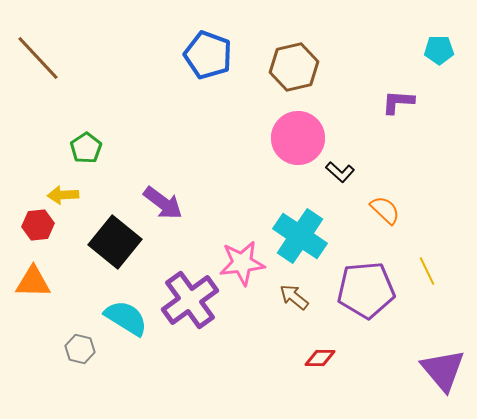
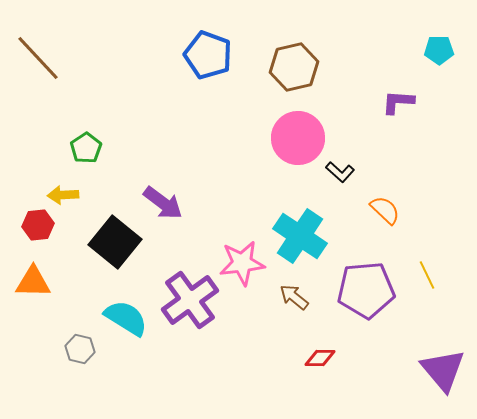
yellow line: moved 4 px down
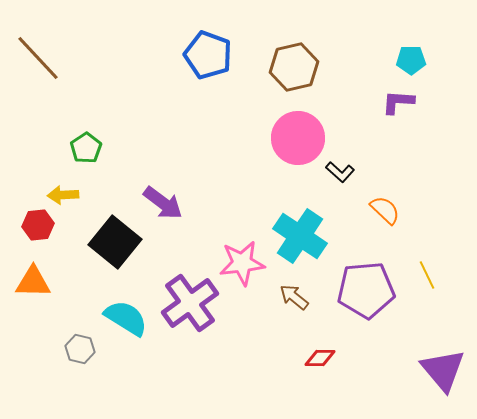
cyan pentagon: moved 28 px left, 10 px down
purple cross: moved 3 px down
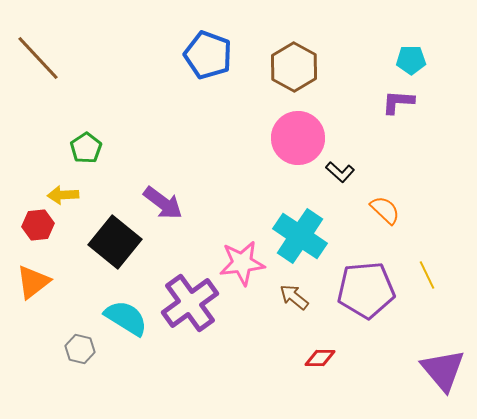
brown hexagon: rotated 18 degrees counterclockwise
orange triangle: rotated 39 degrees counterclockwise
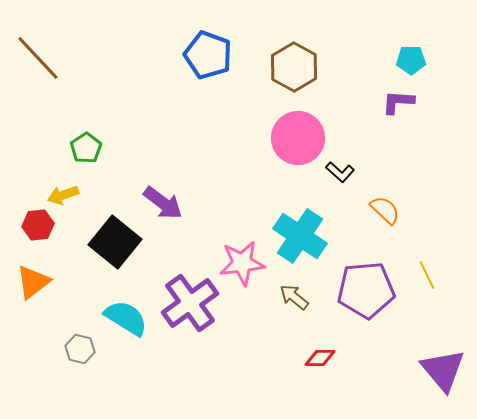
yellow arrow: rotated 16 degrees counterclockwise
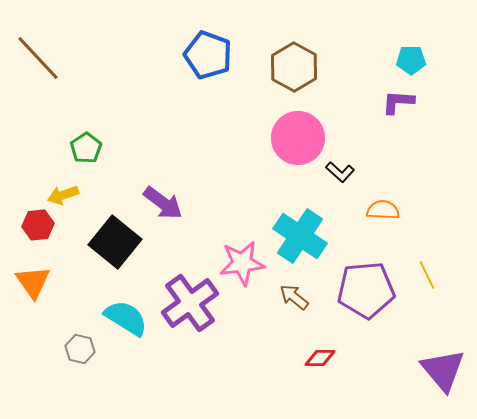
orange semicircle: moved 2 px left; rotated 40 degrees counterclockwise
orange triangle: rotated 27 degrees counterclockwise
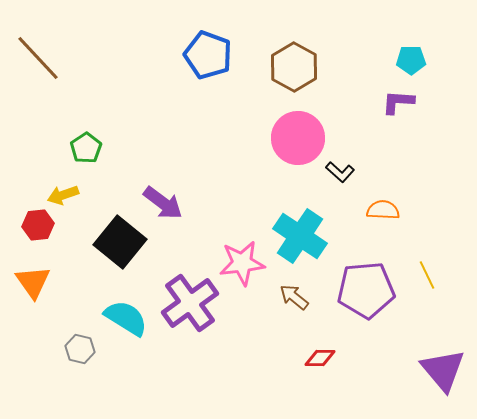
black square: moved 5 px right
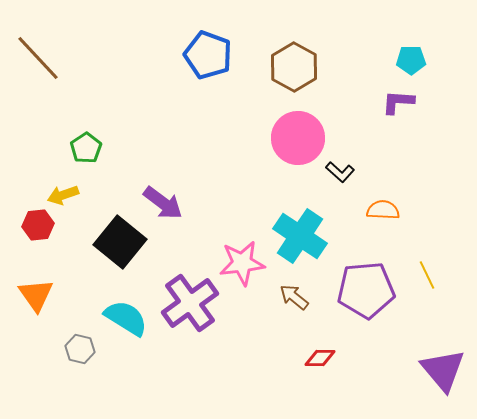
orange triangle: moved 3 px right, 13 px down
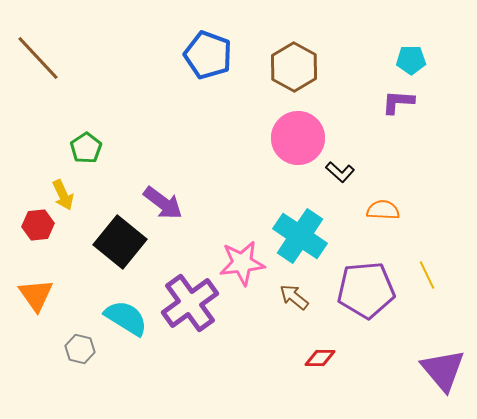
yellow arrow: rotated 96 degrees counterclockwise
